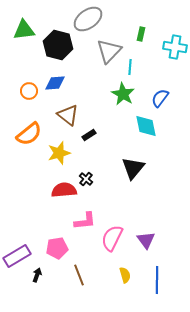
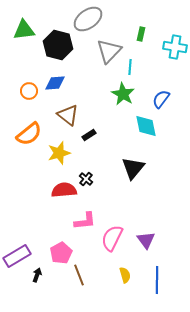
blue semicircle: moved 1 px right, 1 px down
pink pentagon: moved 4 px right, 5 px down; rotated 20 degrees counterclockwise
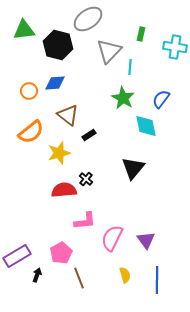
green star: moved 4 px down
orange semicircle: moved 2 px right, 2 px up
brown line: moved 3 px down
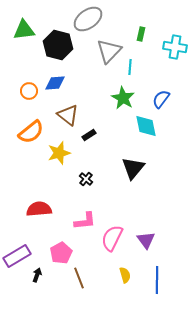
red semicircle: moved 25 px left, 19 px down
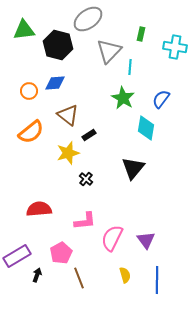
cyan diamond: moved 2 px down; rotated 20 degrees clockwise
yellow star: moved 9 px right
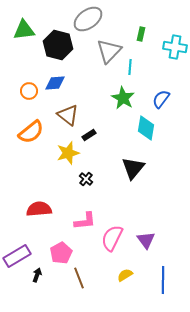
yellow semicircle: rotated 105 degrees counterclockwise
blue line: moved 6 px right
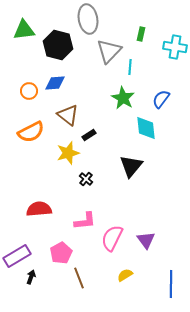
gray ellipse: rotated 64 degrees counterclockwise
cyan diamond: rotated 15 degrees counterclockwise
orange semicircle: rotated 12 degrees clockwise
black triangle: moved 2 px left, 2 px up
black arrow: moved 6 px left, 2 px down
blue line: moved 8 px right, 4 px down
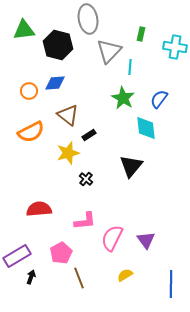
blue semicircle: moved 2 px left
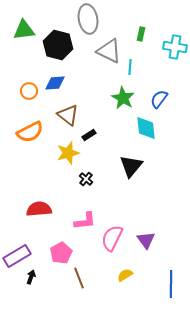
gray triangle: rotated 48 degrees counterclockwise
orange semicircle: moved 1 px left
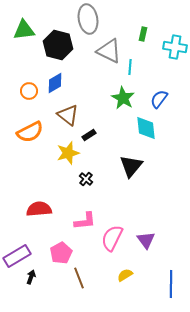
green rectangle: moved 2 px right
blue diamond: rotated 25 degrees counterclockwise
